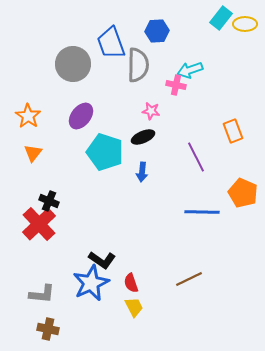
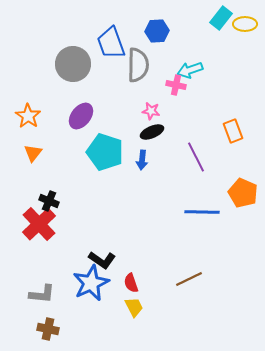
black ellipse: moved 9 px right, 5 px up
blue arrow: moved 12 px up
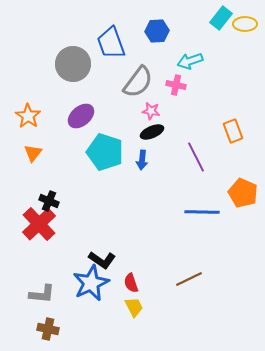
gray semicircle: moved 17 px down; rotated 36 degrees clockwise
cyan arrow: moved 9 px up
purple ellipse: rotated 12 degrees clockwise
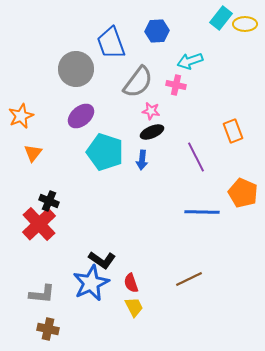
gray circle: moved 3 px right, 5 px down
orange star: moved 7 px left; rotated 15 degrees clockwise
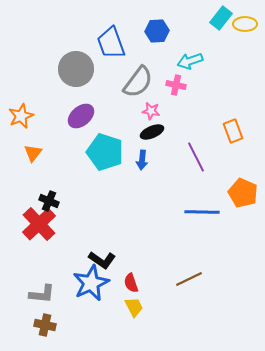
brown cross: moved 3 px left, 4 px up
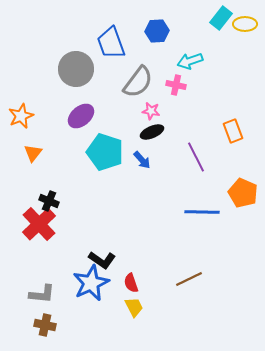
blue arrow: rotated 48 degrees counterclockwise
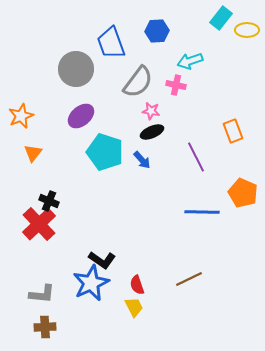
yellow ellipse: moved 2 px right, 6 px down
red semicircle: moved 6 px right, 2 px down
brown cross: moved 2 px down; rotated 15 degrees counterclockwise
